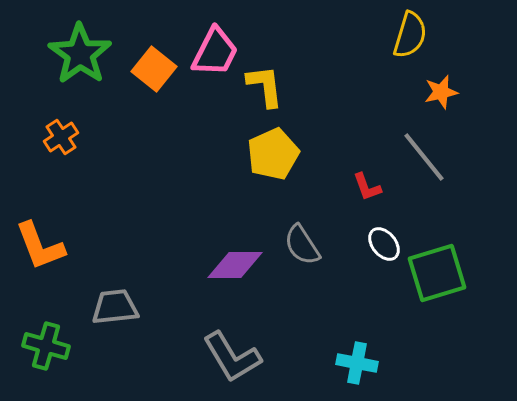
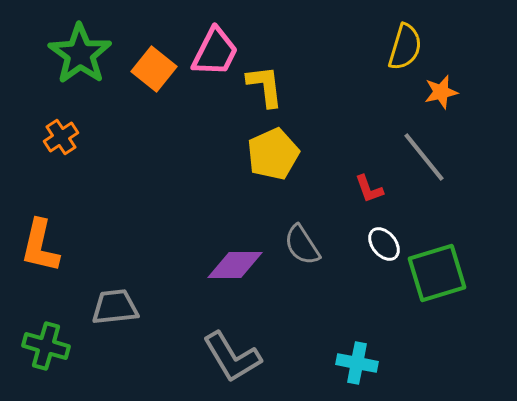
yellow semicircle: moved 5 px left, 12 px down
red L-shape: moved 2 px right, 2 px down
orange L-shape: rotated 34 degrees clockwise
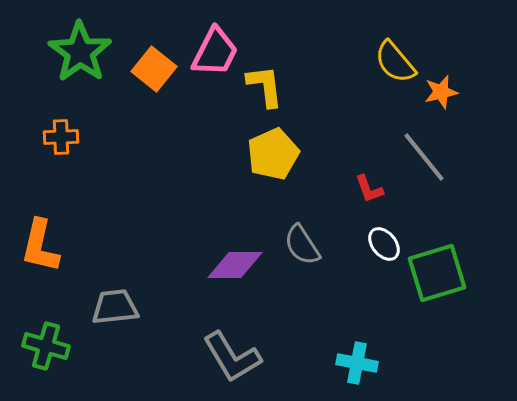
yellow semicircle: moved 10 px left, 15 px down; rotated 123 degrees clockwise
green star: moved 2 px up
orange cross: rotated 32 degrees clockwise
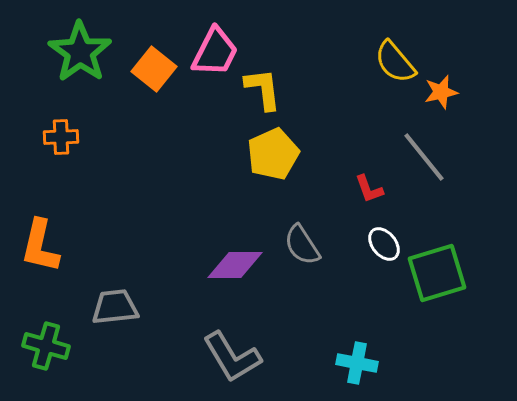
yellow L-shape: moved 2 px left, 3 px down
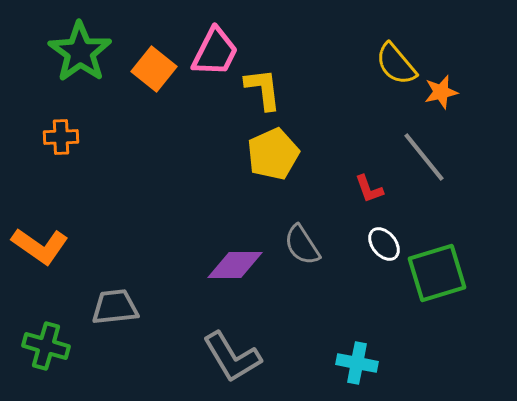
yellow semicircle: moved 1 px right, 2 px down
orange L-shape: rotated 68 degrees counterclockwise
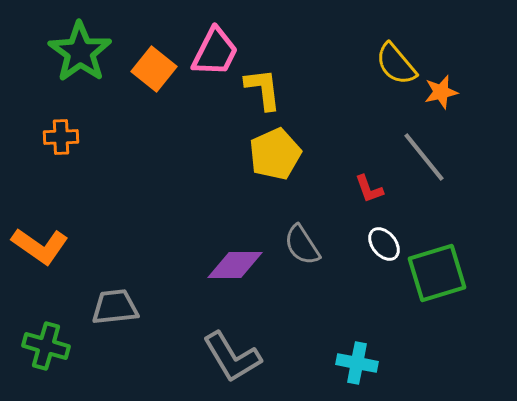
yellow pentagon: moved 2 px right
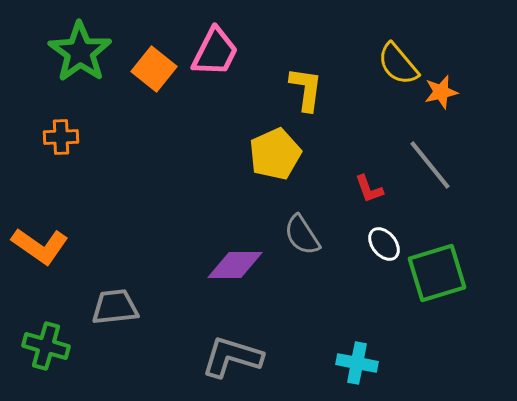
yellow semicircle: moved 2 px right
yellow L-shape: moved 43 px right; rotated 15 degrees clockwise
gray line: moved 6 px right, 8 px down
gray semicircle: moved 10 px up
gray L-shape: rotated 138 degrees clockwise
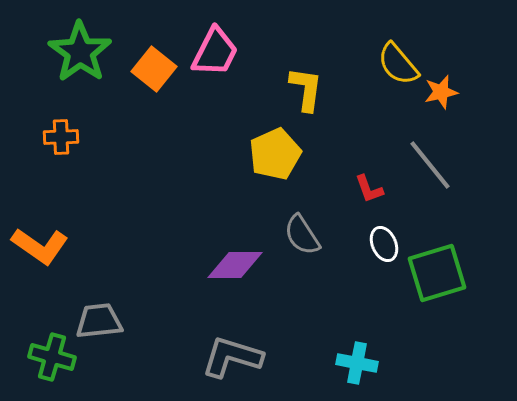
white ellipse: rotated 16 degrees clockwise
gray trapezoid: moved 16 px left, 14 px down
green cross: moved 6 px right, 11 px down
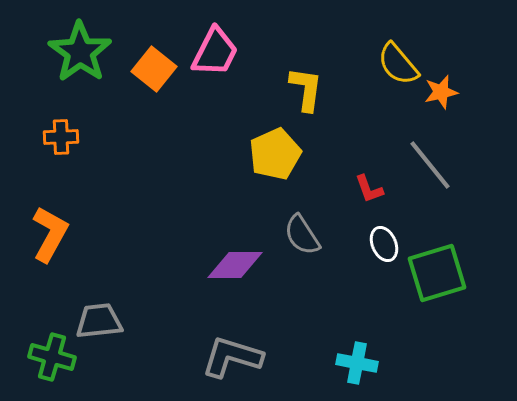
orange L-shape: moved 10 px right, 12 px up; rotated 96 degrees counterclockwise
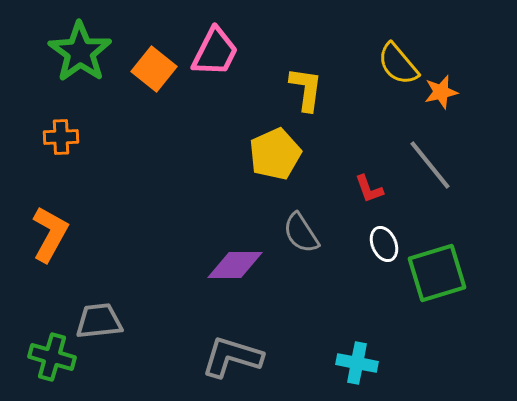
gray semicircle: moved 1 px left, 2 px up
